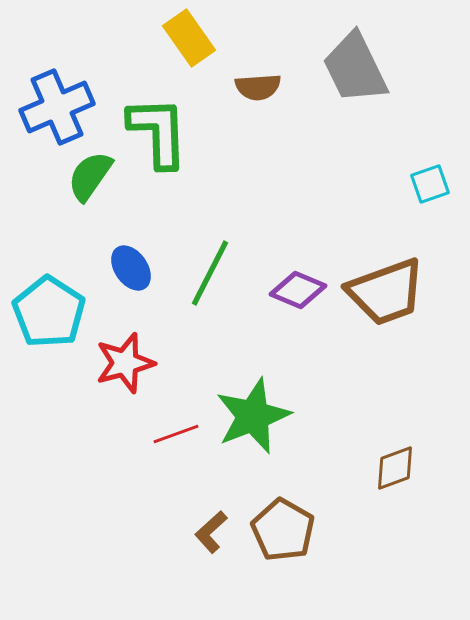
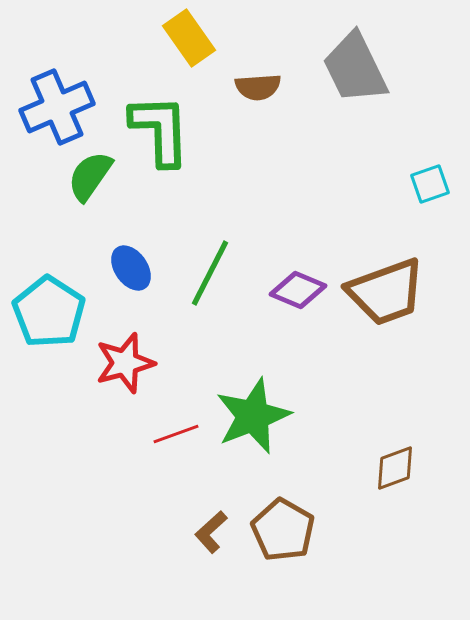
green L-shape: moved 2 px right, 2 px up
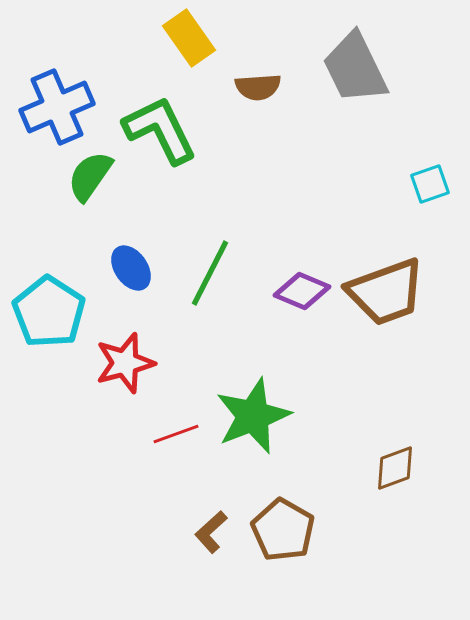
green L-shape: rotated 24 degrees counterclockwise
purple diamond: moved 4 px right, 1 px down
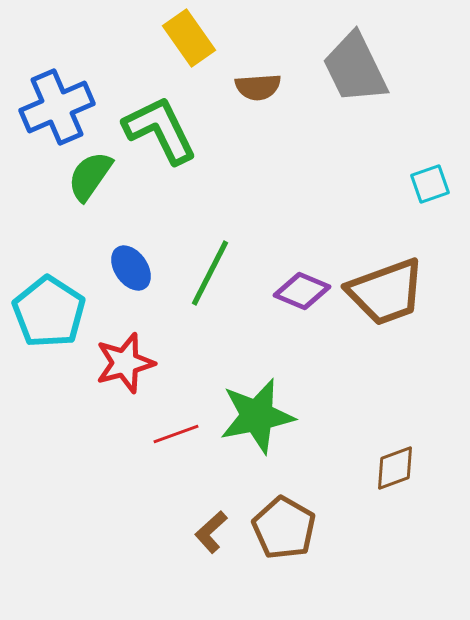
green star: moved 4 px right; rotated 10 degrees clockwise
brown pentagon: moved 1 px right, 2 px up
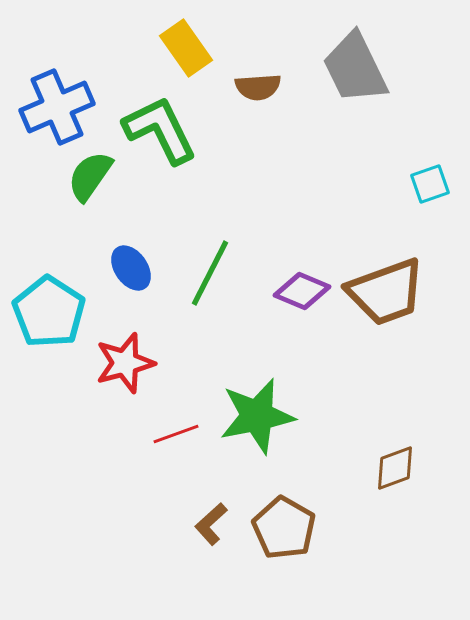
yellow rectangle: moved 3 px left, 10 px down
brown L-shape: moved 8 px up
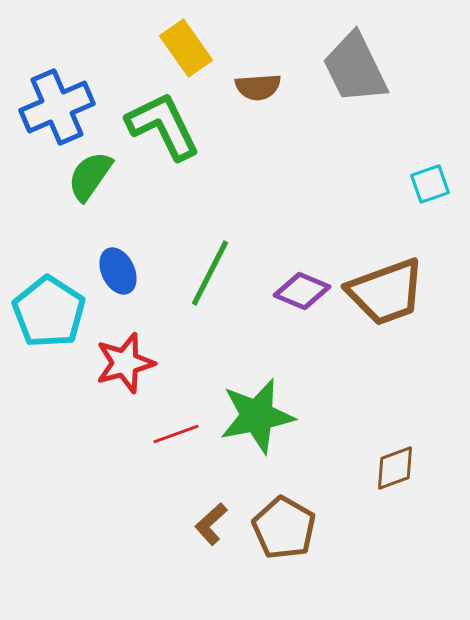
green L-shape: moved 3 px right, 4 px up
blue ellipse: moved 13 px left, 3 px down; rotated 9 degrees clockwise
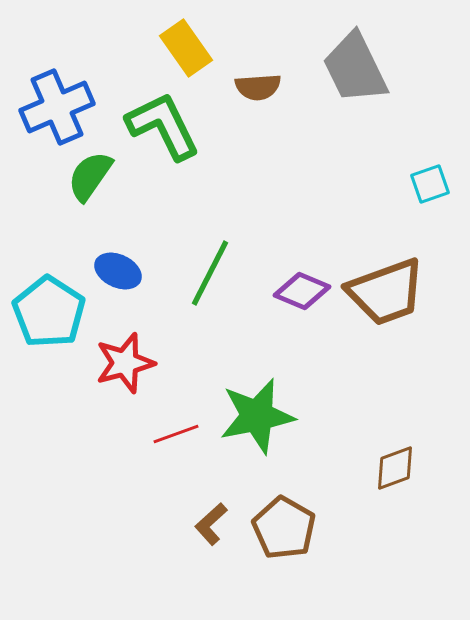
blue ellipse: rotated 39 degrees counterclockwise
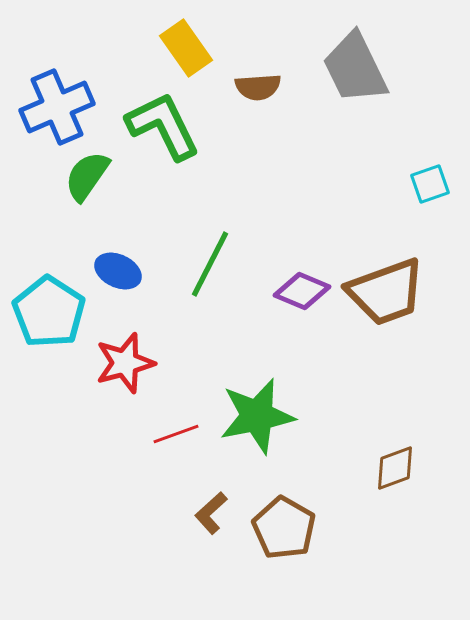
green semicircle: moved 3 px left
green line: moved 9 px up
brown L-shape: moved 11 px up
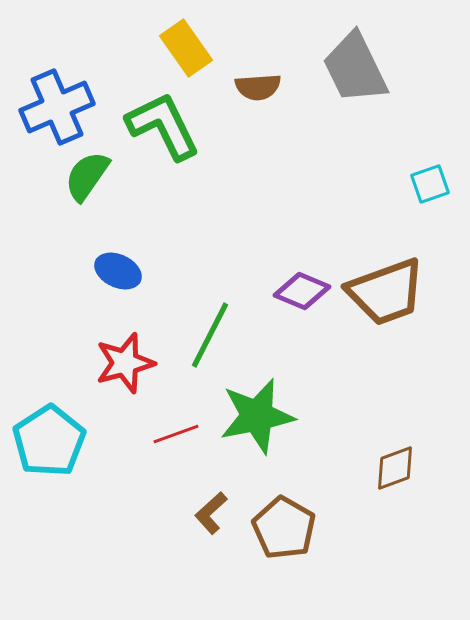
green line: moved 71 px down
cyan pentagon: moved 129 px down; rotated 6 degrees clockwise
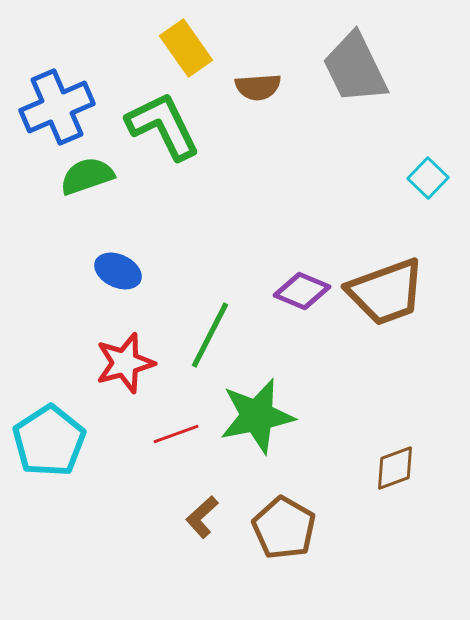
green semicircle: rotated 36 degrees clockwise
cyan square: moved 2 px left, 6 px up; rotated 27 degrees counterclockwise
brown L-shape: moved 9 px left, 4 px down
